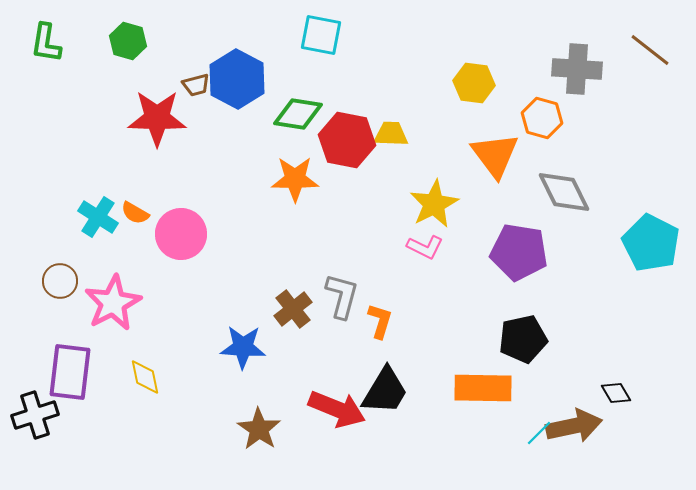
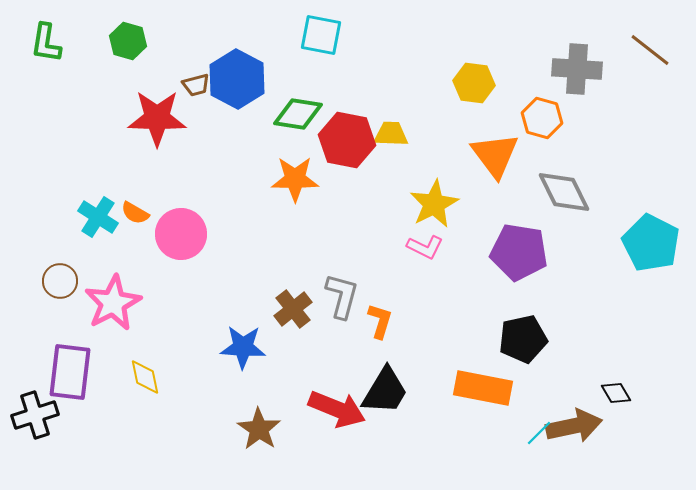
orange rectangle: rotated 10 degrees clockwise
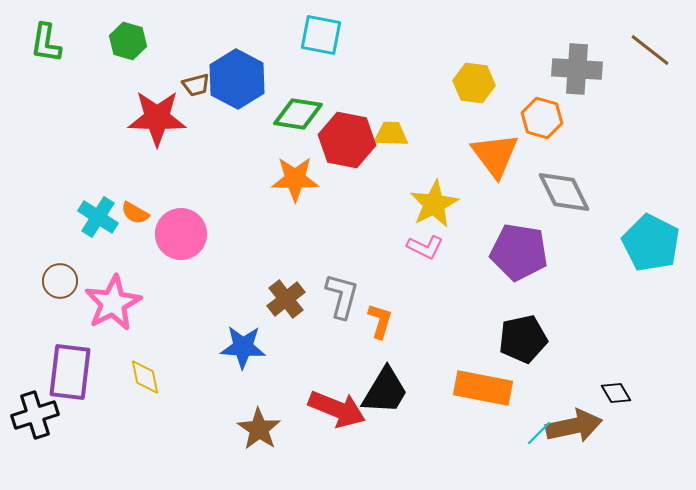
brown cross: moved 7 px left, 10 px up
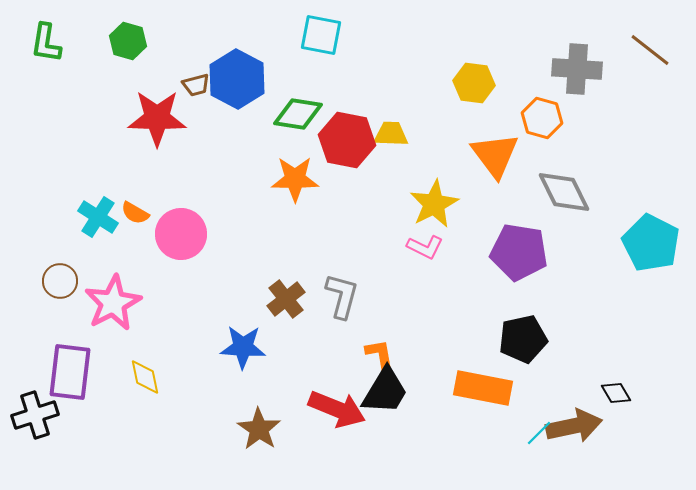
orange L-shape: moved 34 px down; rotated 27 degrees counterclockwise
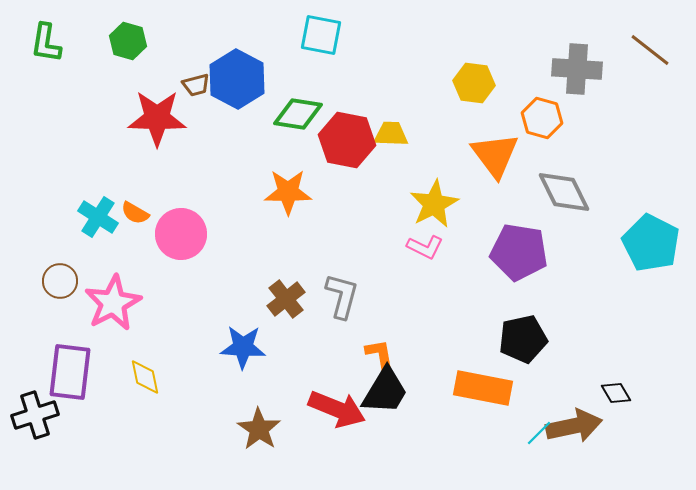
orange star: moved 7 px left, 13 px down
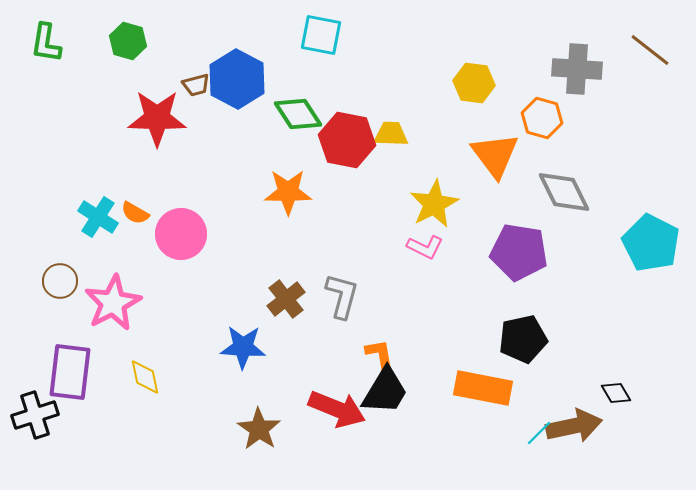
green diamond: rotated 48 degrees clockwise
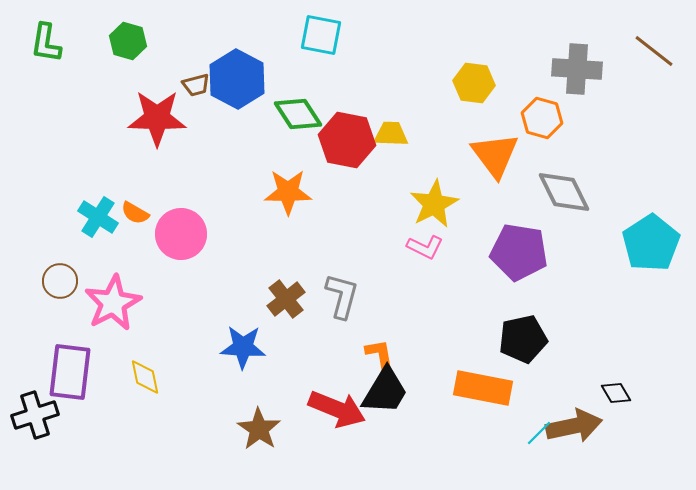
brown line: moved 4 px right, 1 px down
cyan pentagon: rotated 12 degrees clockwise
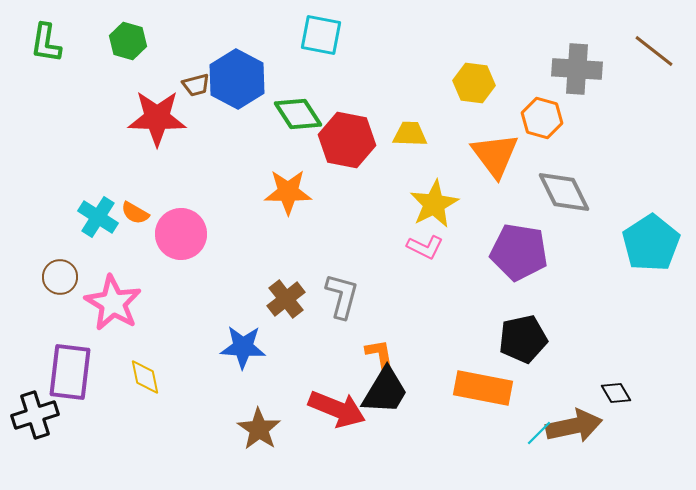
yellow trapezoid: moved 19 px right
brown circle: moved 4 px up
pink star: rotated 14 degrees counterclockwise
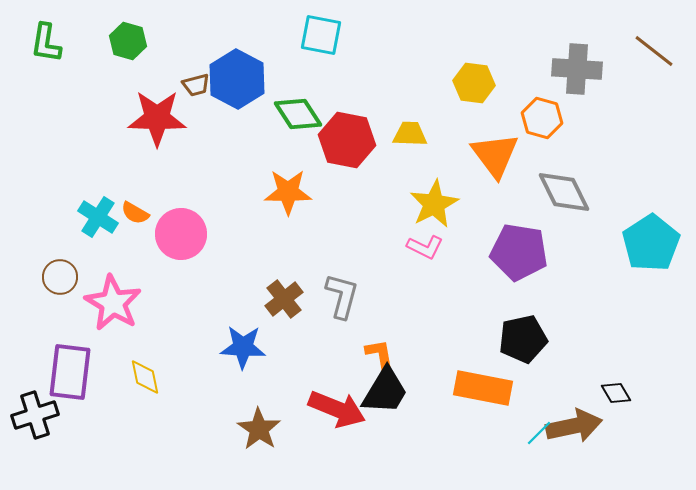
brown cross: moved 2 px left
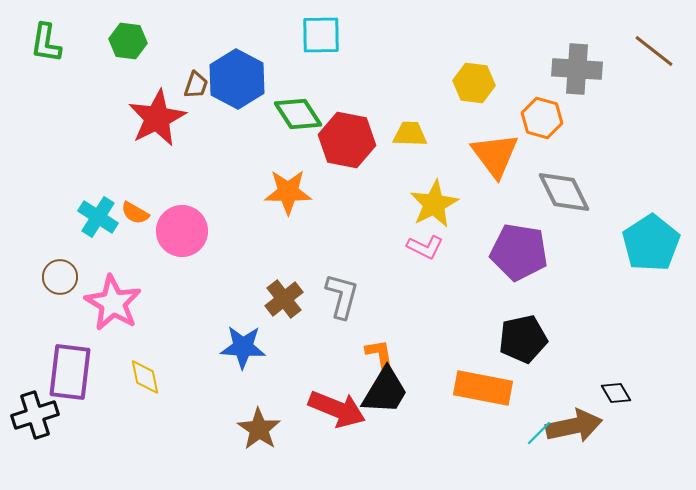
cyan square: rotated 12 degrees counterclockwise
green hexagon: rotated 9 degrees counterclockwise
brown trapezoid: rotated 56 degrees counterclockwise
red star: rotated 28 degrees counterclockwise
pink circle: moved 1 px right, 3 px up
